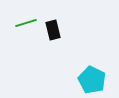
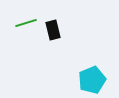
cyan pentagon: rotated 24 degrees clockwise
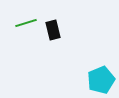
cyan pentagon: moved 9 px right
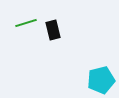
cyan pentagon: rotated 8 degrees clockwise
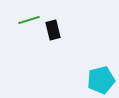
green line: moved 3 px right, 3 px up
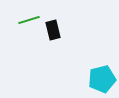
cyan pentagon: moved 1 px right, 1 px up
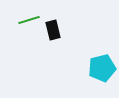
cyan pentagon: moved 11 px up
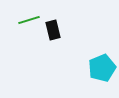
cyan pentagon: rotated 8 degrees counterclockwise
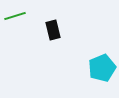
green line: moved 14 px left, 4 px up
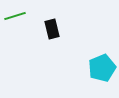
black rectangle: moved 1 px left, 1 px up
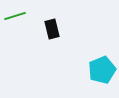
cyan pentagon: moved 2 px down
